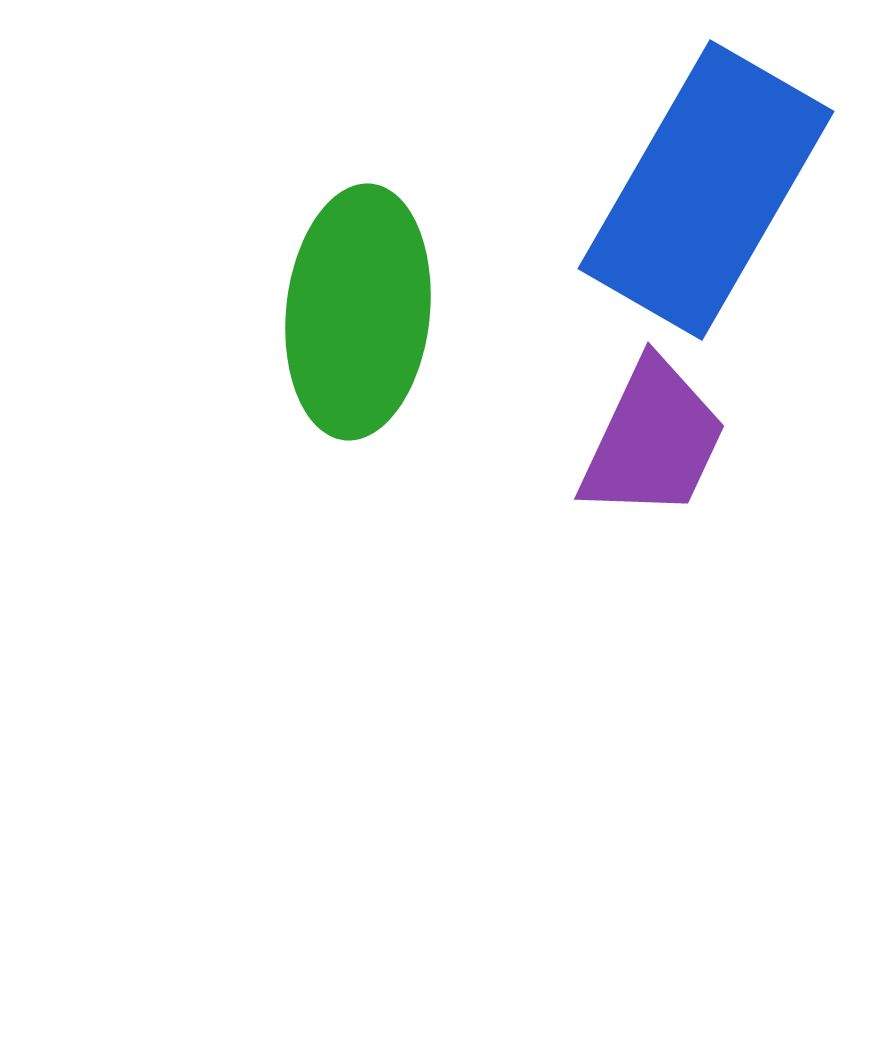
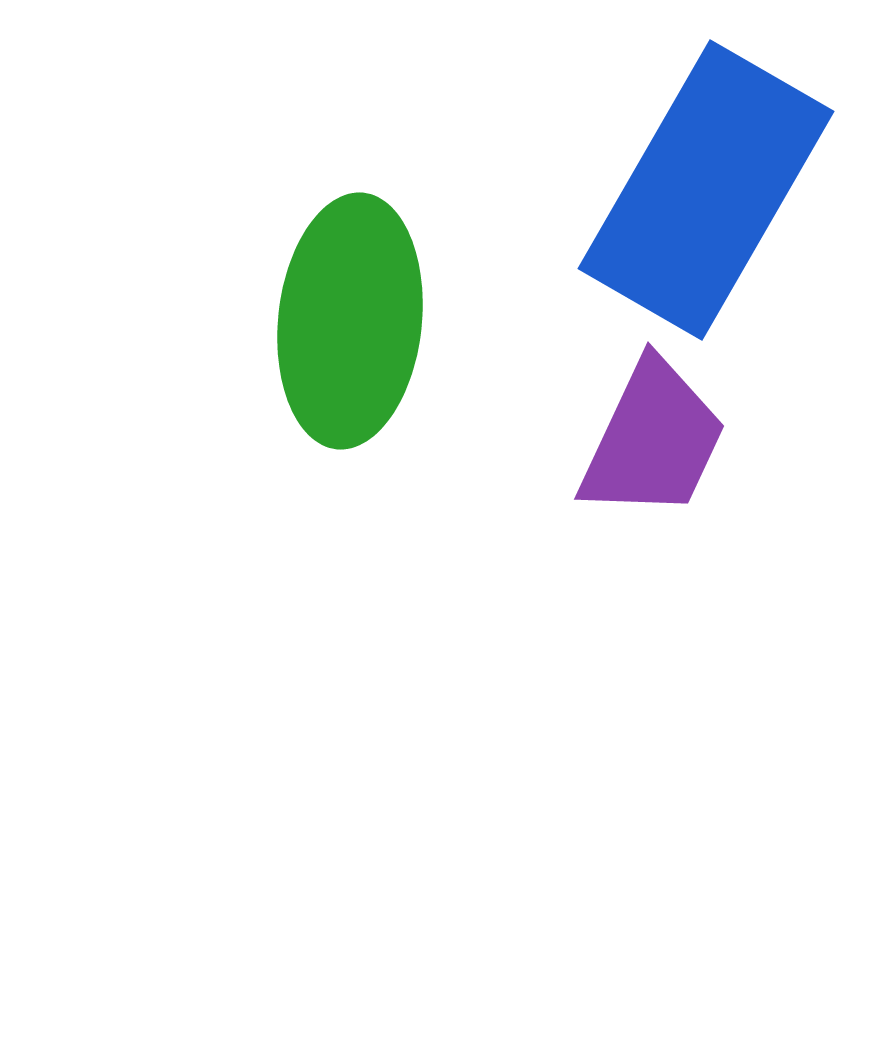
green ellipse: moved 8 px left, 9 px down
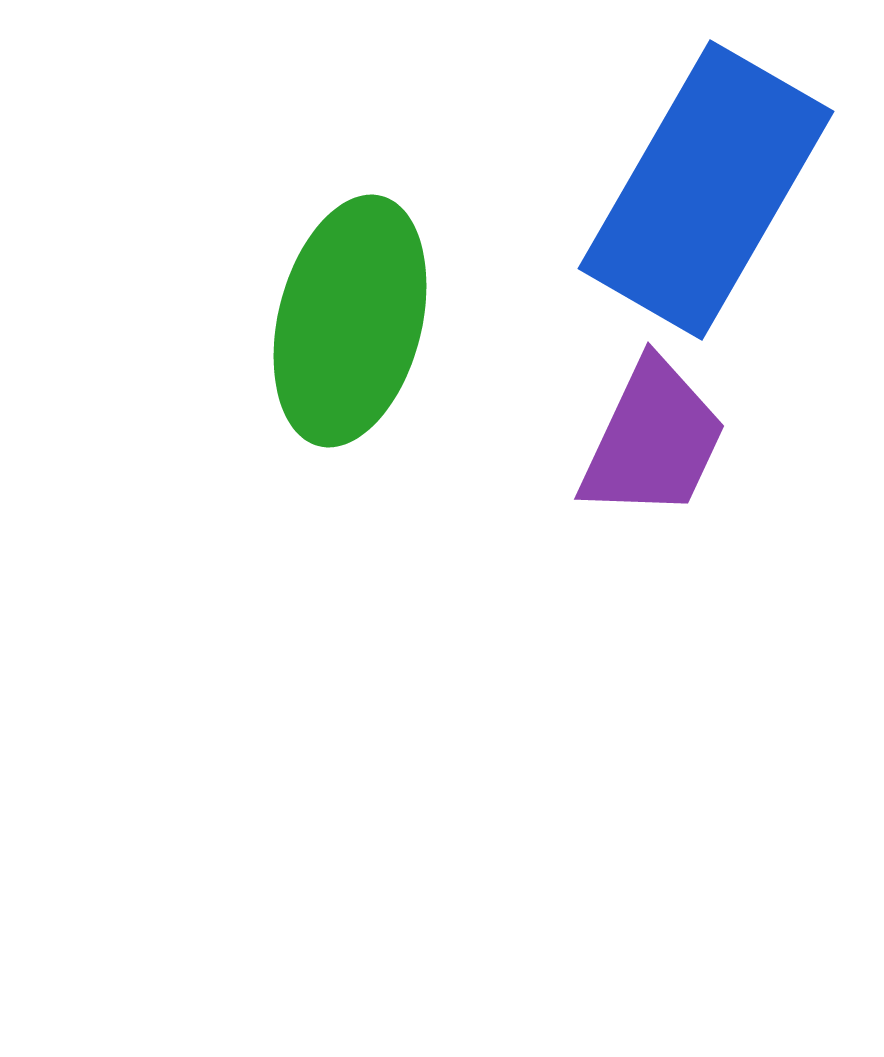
green ellipse: rotated 8 degrees clockwise
